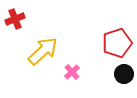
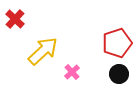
red cross: rotated 24 degrees counterclockwise
black circle: moved 5 px left
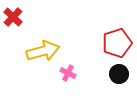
red cross: moved 2 px left, 2 px up
yellow arrow: rotated 28 degrees clockwise
pink cross: moved 4 px left, 1 px down; rotated 21 degrees counterclockwise
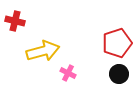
red cross: moved 2 px right, 4 px down; rotated 30 degrees counterclockwise
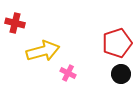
red cross: moved 2 px down
black circle: moved 2 px right
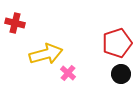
yellow arrow: moved 3 px right, 3 px down
pink cross: rotated 14 degrees clockwise
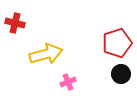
pink cross: moved 9 px down; rotated 28 degrees clockwise
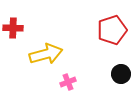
red cross: moved 2 px left, 5 px down; rotated 12 degrees counterclockwise
red pentagon: moved 5 px left, 13 px up
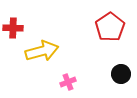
red pentagon: moved 2 px left, 3 px up; rotated 16 degrees counterclockwise
yellow arrow: moved 4 px left, 3 px up
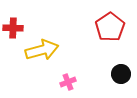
yellow arrow: moved 1 px up
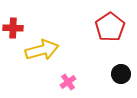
pink cross: rotated 14 degrees counterclockwise
